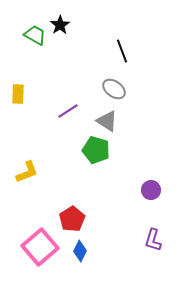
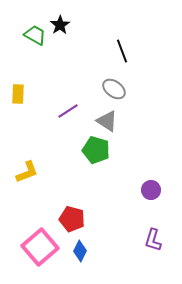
red pentagon: rotated 25 degrees counterclockwise
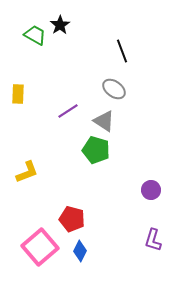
gray triangle: moved 3 px left
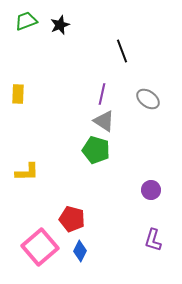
black star: rotated 12 degrees clockwise
green trapezoid: moved 9 px left, 14 px up; rotated 50 degrees counterclockwise
gray ellipse: moved 34 px right, 10 px down
purple line: moved 34 px right, 17 px up; rotated 45 degrees counterclockwise
yellow L-shape: rotated 20 degrees clockwise
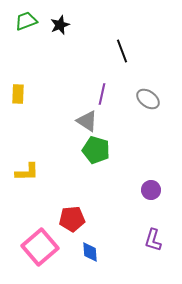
gray triangle: moved 17 px left
red pentagon: rotated 20 degrees counterclockwise
blue diamond: moved 10 px right, 1 px down; rotated 30 degrees counterclockwise
